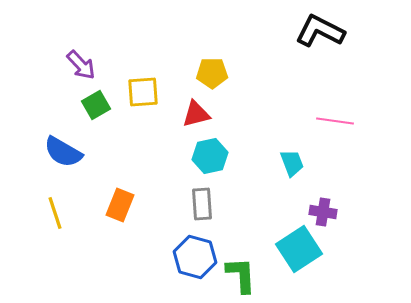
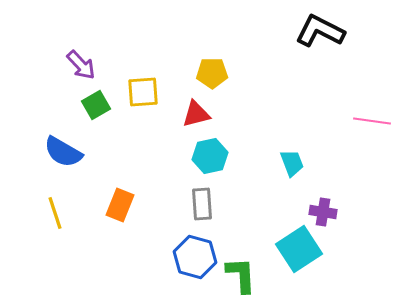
pink line: moved 37 px right
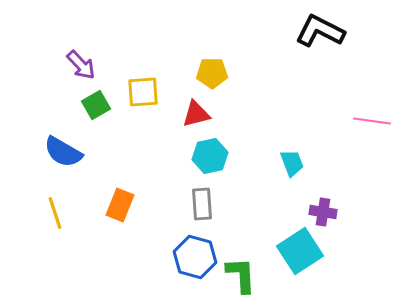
cyan square: moved 1 px right, 2 px down
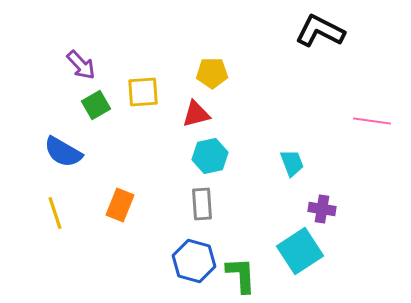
purple cross: moved 1 px left, 3 px up
blue hexagon: moved 1 px left, 4 px down
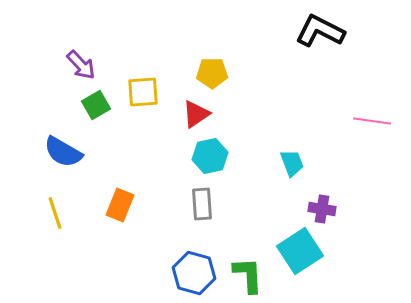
red triangle: rotated 20 degrees counterclockwise
blue hexagon: moved 12 px down
green L-shape: moved 7 px right
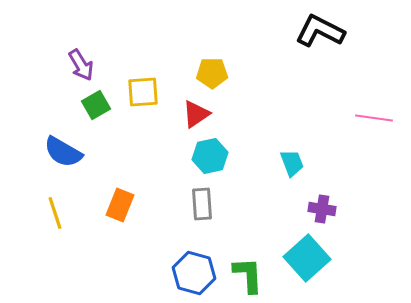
purple arrow: rotated 12 degrees clockwise
pink line: moved 2 px right, 3 px up
cyan square: moved 7 px right, 7 px down; rotated 9 degrees counterclockwise
